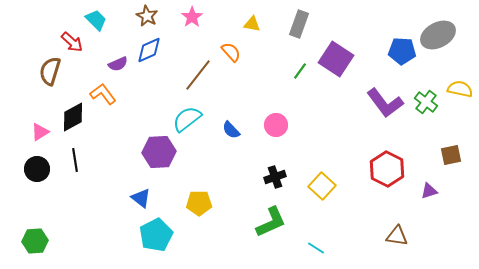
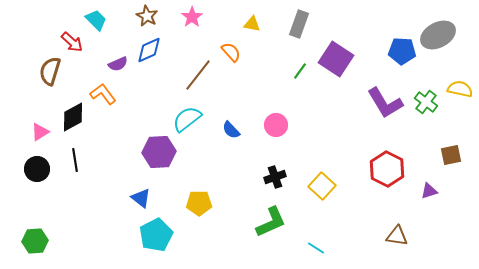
purple L-shape: rotated 6 degrees clockwise
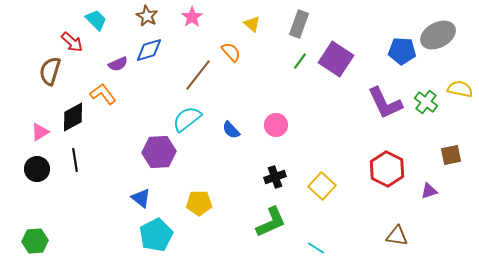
yellow triangle: rotated 30 degrees clockwise
blue diamond: rotated 8 degrees clockwise
green line: moved 10 px up
purple L-shape: rotated 6 degrees clockwise
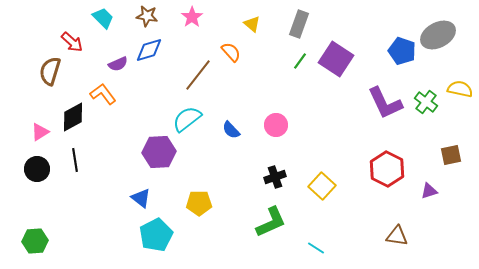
brown star: rotated 20 degrees counterclockwise
cyan trapezoid: moved 7 px right, 2 px up
blue pentagon: rotated 16 degrees clockwise
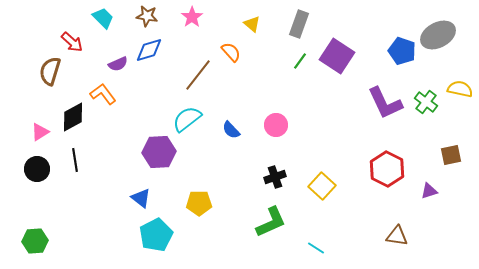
purple square: moved 1 px right, 3 px up
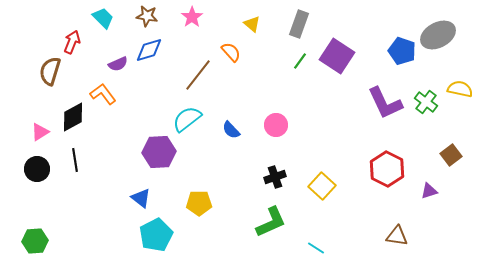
red arrow: rotated 110 degrees counterclockwise
brown square: rotated 25 degrees counterclockwise
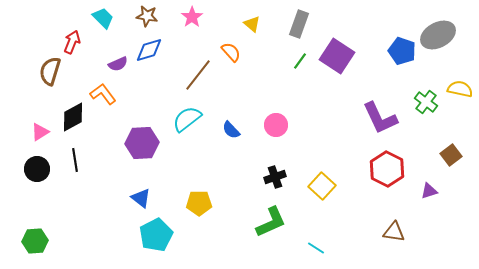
purple L-shape: moved 5 px left, 15 px down
purple hexagon: moved 17 px left, 9 px up
brown triangle: moved 3 px left, 4 px up
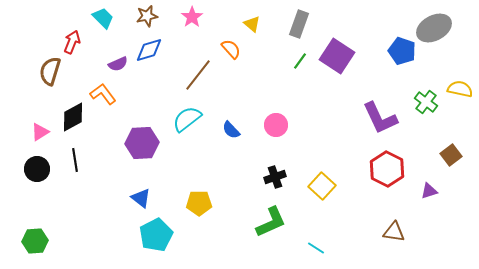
brown star: rotated 20 degrees counterclockwise
gray ellipse: moved 4 px left, 7 px up
orange semicircle: moved 3 px up
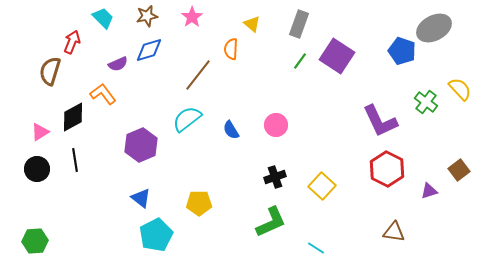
orange semicircle: rotated 135 degrees counterclockwise
yellow semicircle: rotated 35 degrees clockwise
purple L-shape: moved 3 px down
blue semicircle: rotated 12 degrees clockwise
purple hexagon: moved 1 px left, 2 px down; rotated 20 degrees counterclockwise
brown square: moved 8 px right, 15 px down
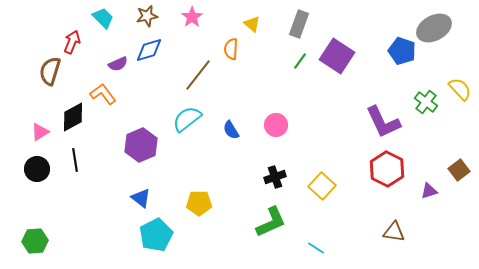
purple L-shape: moved 3 px right, 1 px down
